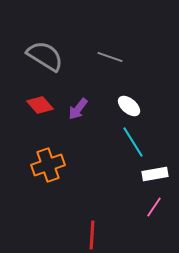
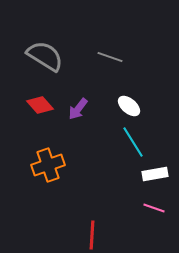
pink line: moved 1 px down; rotated 75 degrees clockwise
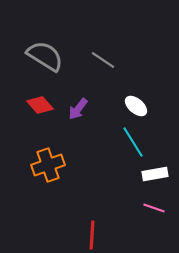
gray line: moved 7 px left, 3 px down; rotated 15 degrees clockwise
white ellipse: moved 7 px right
